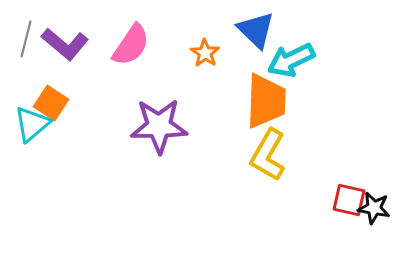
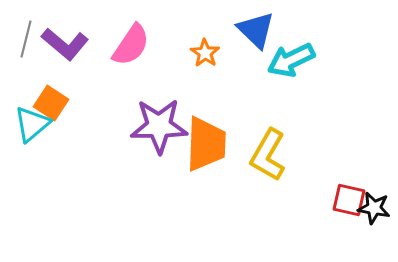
orange trapezoid: moved 60 px left, 43 px down
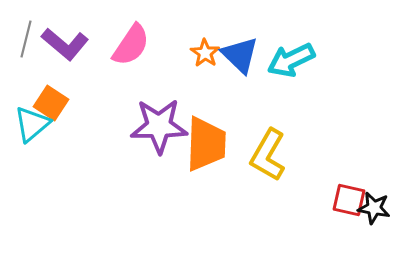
blue triangle: moved 16 px left, 25 px down
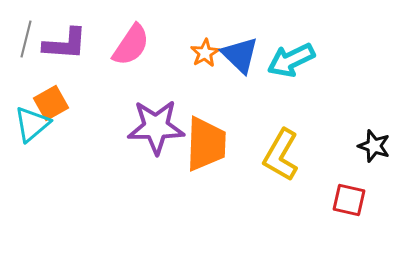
purple L-shape: rotated 36 degrees counterclockwise
orange star: rotated 8 degrees clockwise
orange square: rotated 28 degrees clockwise
purple star: moved 3 px left, 1 px down
yellow L-shape: moved 13 px right
black star: moved 62 px up; rotated 8 degrees clockwise
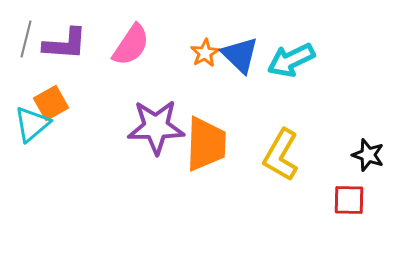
black star: moved 6 px left, 9 px down
red square: rotated 12 degrees counterclockwise
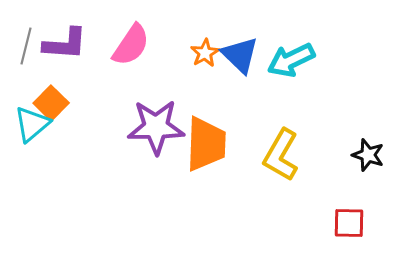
gray line: moved 7 px down
orange square: rotated 16 degrees counterclockwise
red square: moved 23 px down
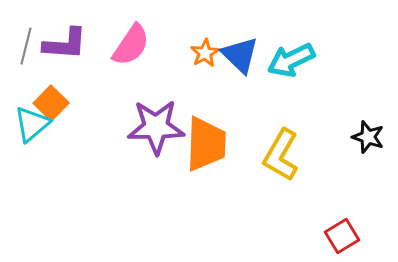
black star: moved 18 px up
red square: moved 7 px left, 13 px down; rotated 32 degrees counterclockwise
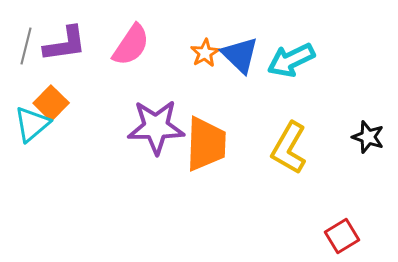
purple L-shape: rotated 12 degrees counterclockwise
yellow L-shape: moved 8 px right, 7 px up
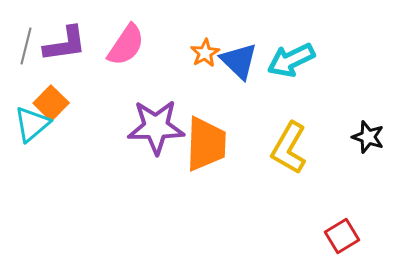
pink semicircle: moved 5 px left
blue triangle: moved 1 px left, 6 px down
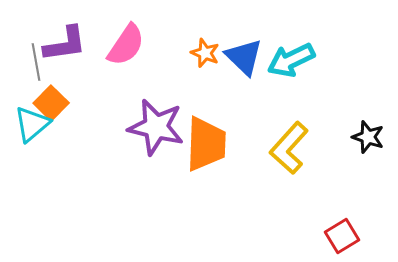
gray line: moved 10 px right, 16 px down; rotated 24 degrees counterclockwise
orange star: rotated 20 degrees counterclockwise
blue triangle: moved 5 px right, 4 px up
purple star: rotated 14 degrees clockwise
yellow L-shape: rotated 12 degrees clockwise
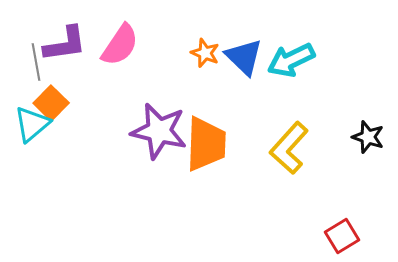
pink semicircle: moved 6 px left
purple star: moved 3 px right, 4 px down
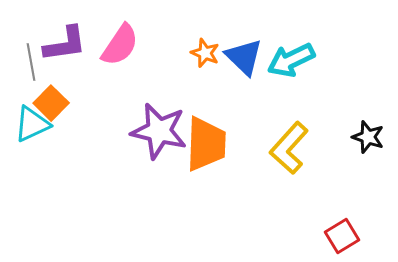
gray line: moved 5 px left
cyan triangle: rotated 15 degrees clockwise
